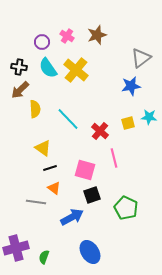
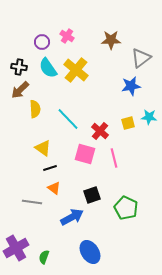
brown star: moved 14 px right, 5 px down; rotated 18 degrees clockwise
pink square: moved 16 px up
gray line: moved 4 px left
purple cross: rotated 15 degrees counterclockwise
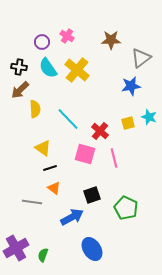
yellow cross: moved 1 px right
cyan star: rotated 14 degrees clockwise
blue ellipse: moved 2 px right, 3 px up
green semicircle: moved 1 px left, 2 px up
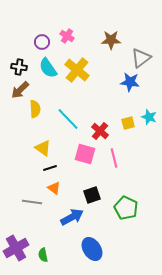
blue star: moved 1 px left, 4 px up; rotated 18 degrees clockwise
green semicircle: rotated 32 degrees counterclockwise
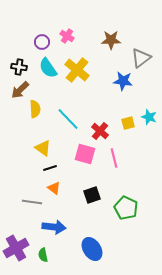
blue star: moved 7 px left, 1 px up
blue arrow: moved 18 px left, 10 px down; rotated 35 degrees clockwise
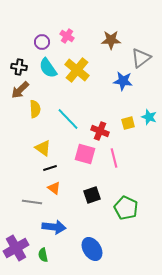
red cross: rotated 18 degrees counterclockwise
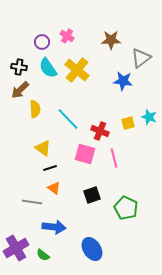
green semicircle: rotated 40 degrees counterclockwise
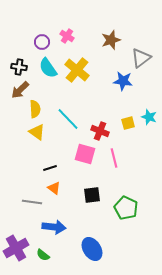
brown star: rotated 18 degrees counterclockwise
yellow triangle: moved 6 px left, 16 px up
black square: rotated 12 degrees clockwise
